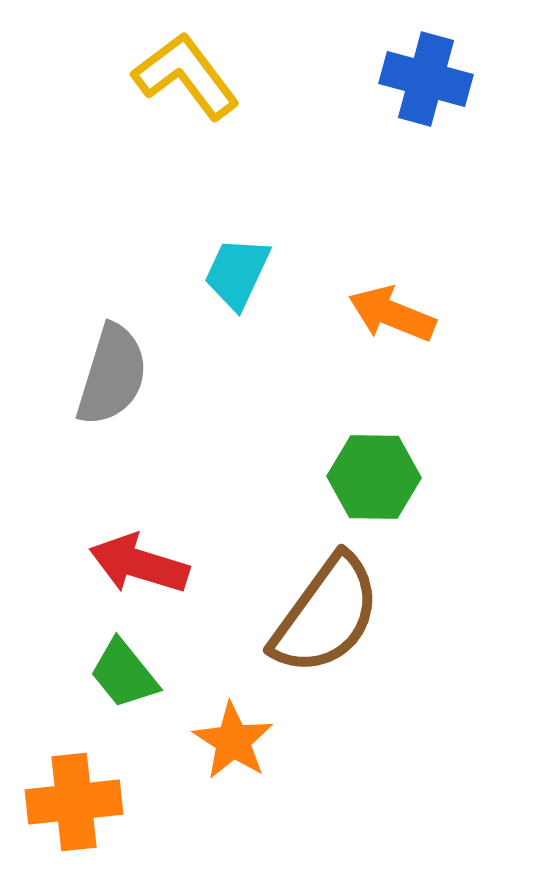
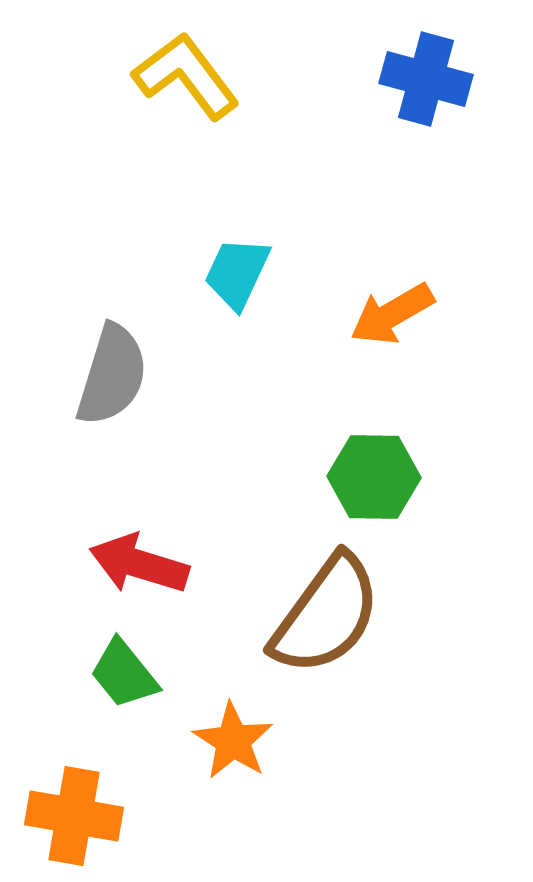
orange arrow: rotated 52 degrees counterclockwise
orange cross: moved 14 px down; rotated 16 degrees clockwise
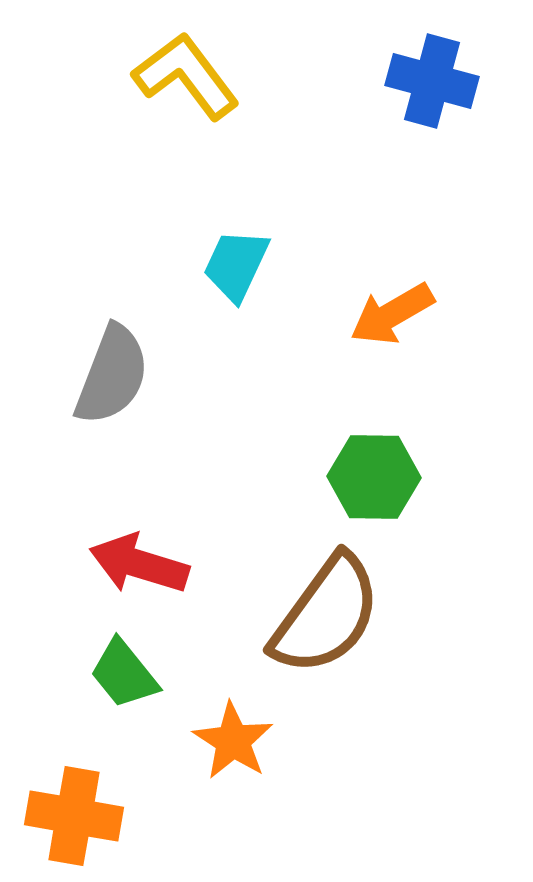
blue cross: moved 6 px right, 2 px down
cyan trapezoid: moved 1 px left, 8 px up
gray semicircle: rotated 4 degrees clockwise
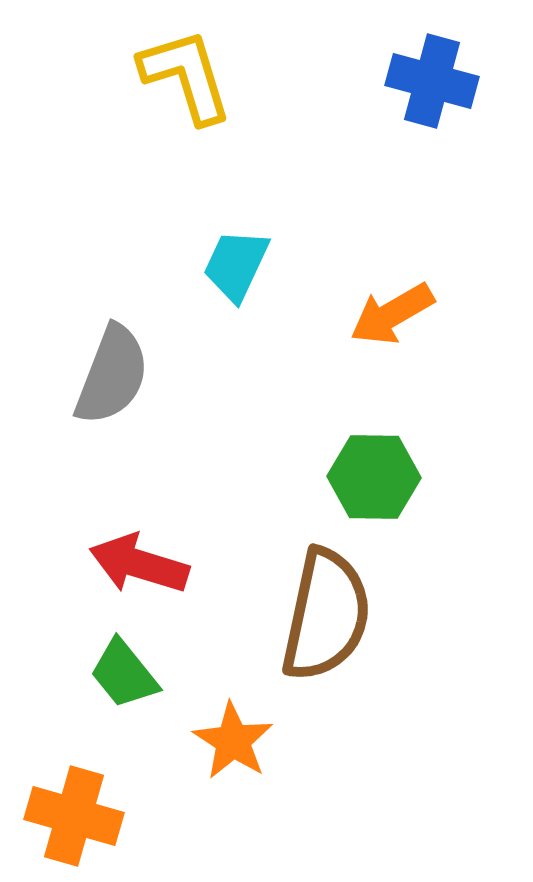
yellow L-shape: rotated 20 degrees clockwise
brown semicircle: rotated 24 degrees counterclockwise
orange cross: rotated 6 degrees clockwise
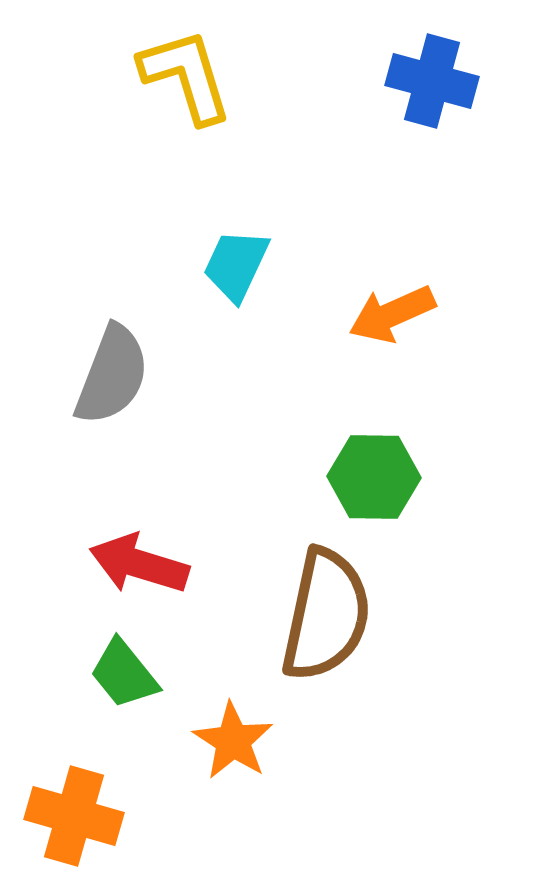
orange arrow: rotated 6 degrees clockwise
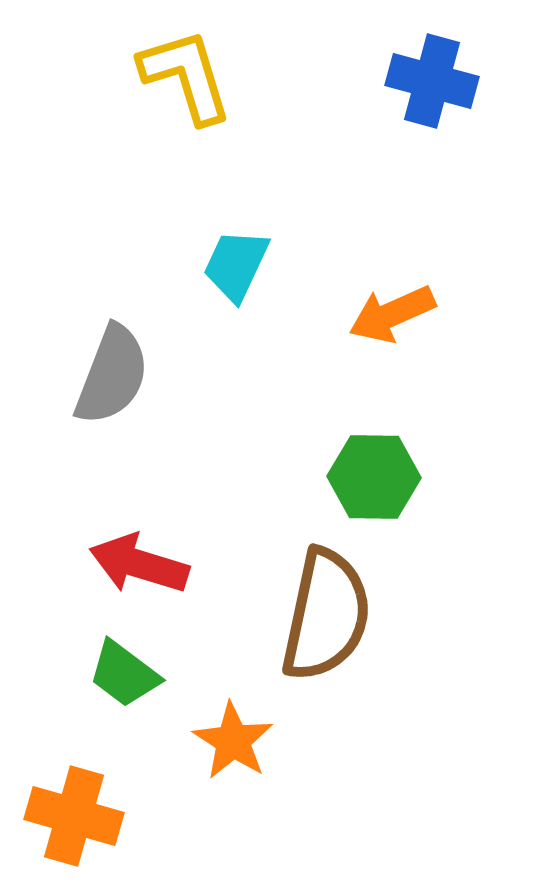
green trapezoid: rotated 14 degrees counterclockwise
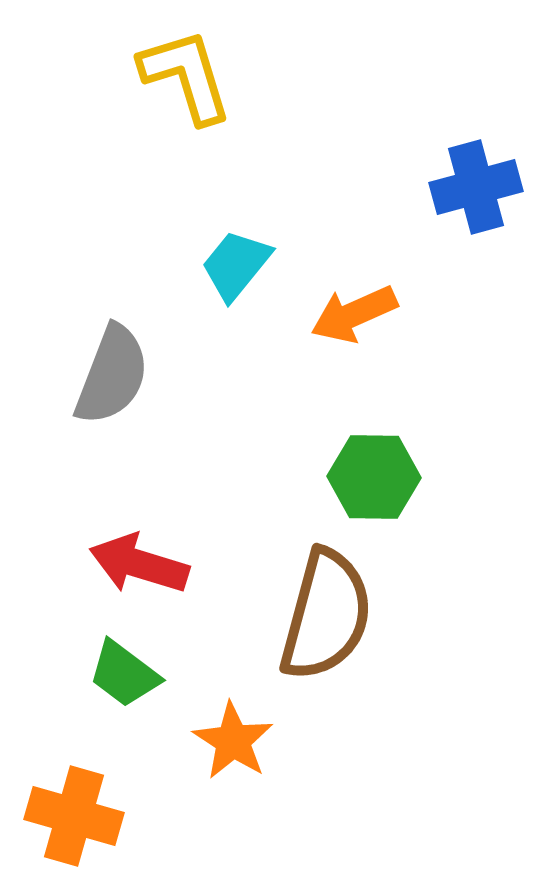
blue cross: moved 44 px right, 106 px down; rotated 30 degrees counterclockwise
cyan trapezoid: rotated 14 degrees clockwise
orange arrow: moved 38 px left
brown semicircle: rotated 3 degrees clockwise
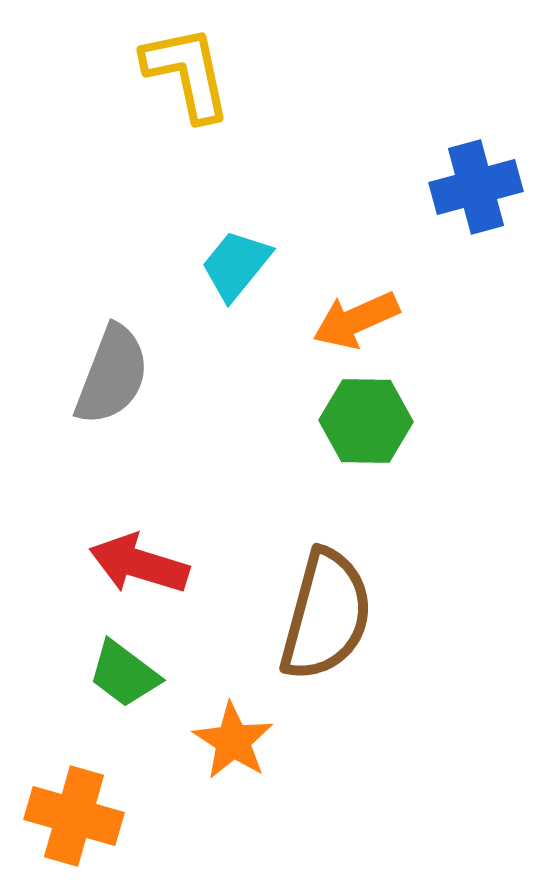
yellow L-shape: moved 1 px right, 3 px up; rotated 5 degrees clockwise
orange arrow: moved 2 px right, 6 px down
green hexagon: moved 8 px left, 56 px up
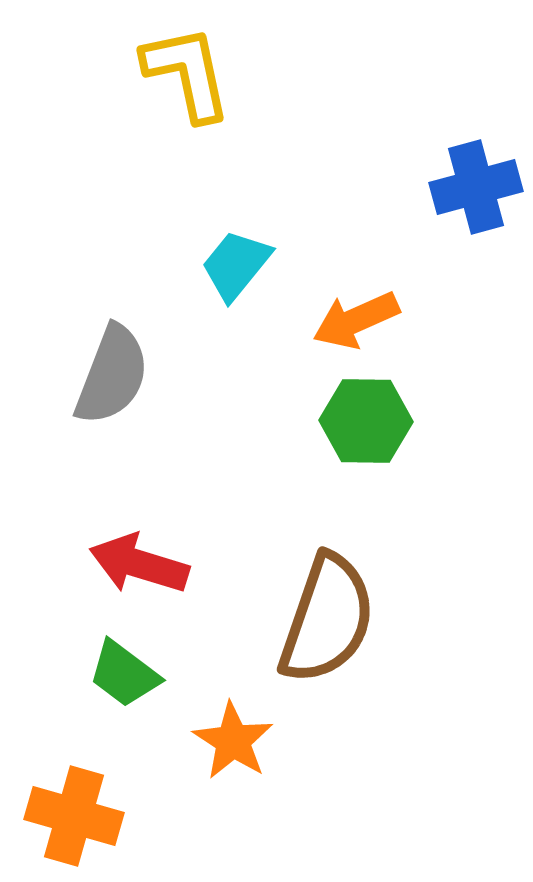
brown semicircle: moved 1 px right, 4 px down; rotated 4 degrees clockwise
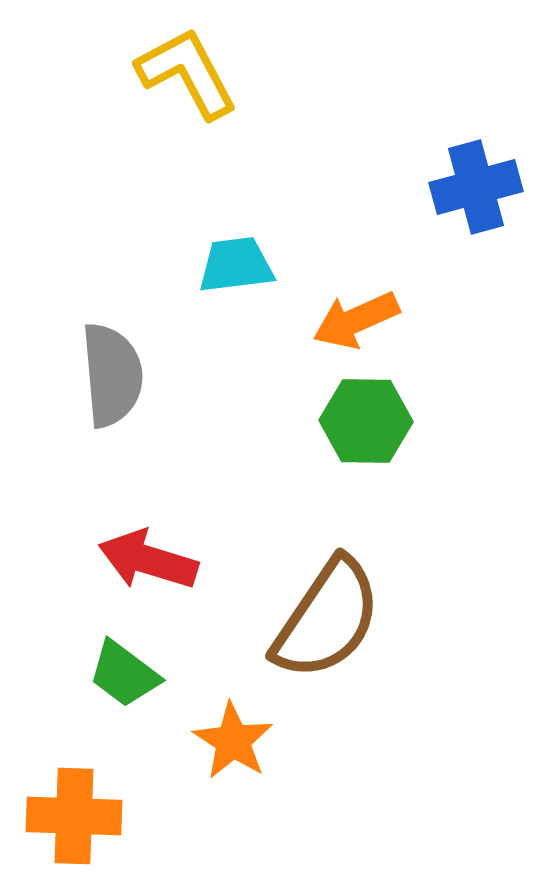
yellow L-shape: rotated 16 degrees counterclockwise
cyan trapezoid: rotated 44 degrees clockwise
gray semicircle: rotated 26 degrees counterclockwise
red arrow: moved 9 px right, 4 px up
brown semicircle: rotated 15 degrees clockwise
orange cross: rotated 14 degrees counterclockwise
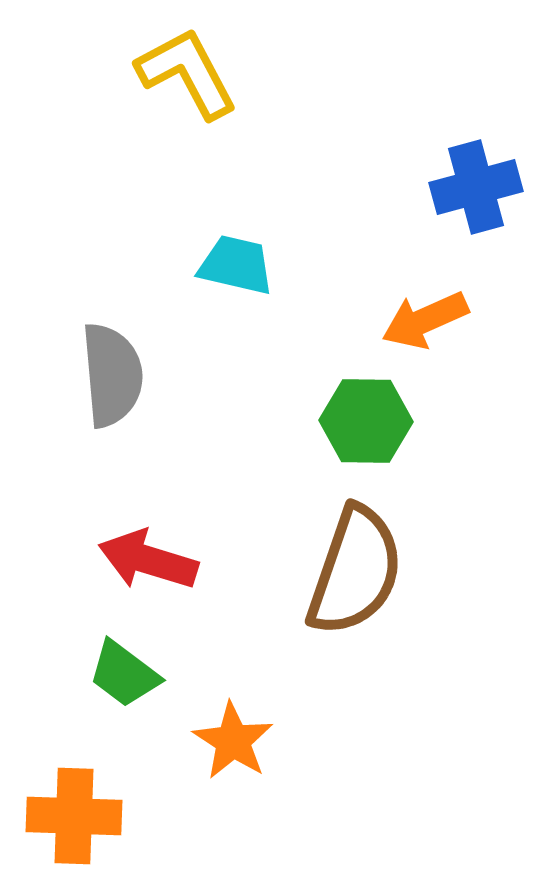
cyan trapezoid: rotated 20 degrees clockwise
orange arrow: moved 69 px right
brown semicircle: moved 28 px right, 48 px up; rotated 15 degrees counterclockwise
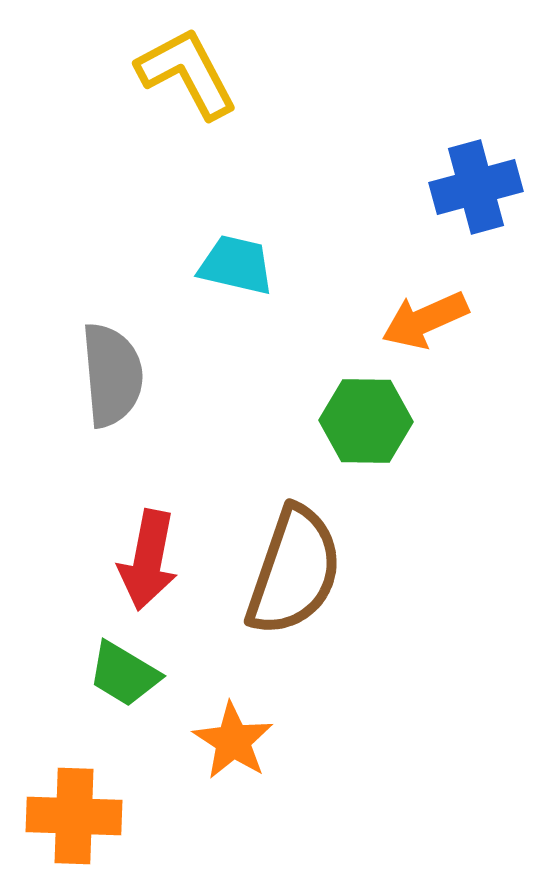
red arrow: rotated 96 degrees counterclockwise
brown semicircle: moved 61 px left
green trapezoid: rotated 6 degrees counterclockwise
